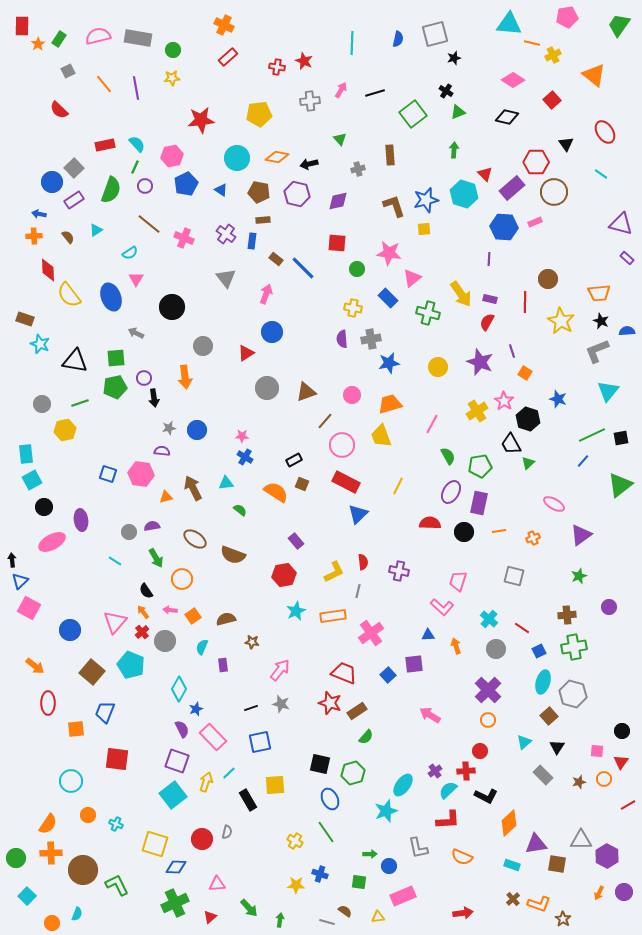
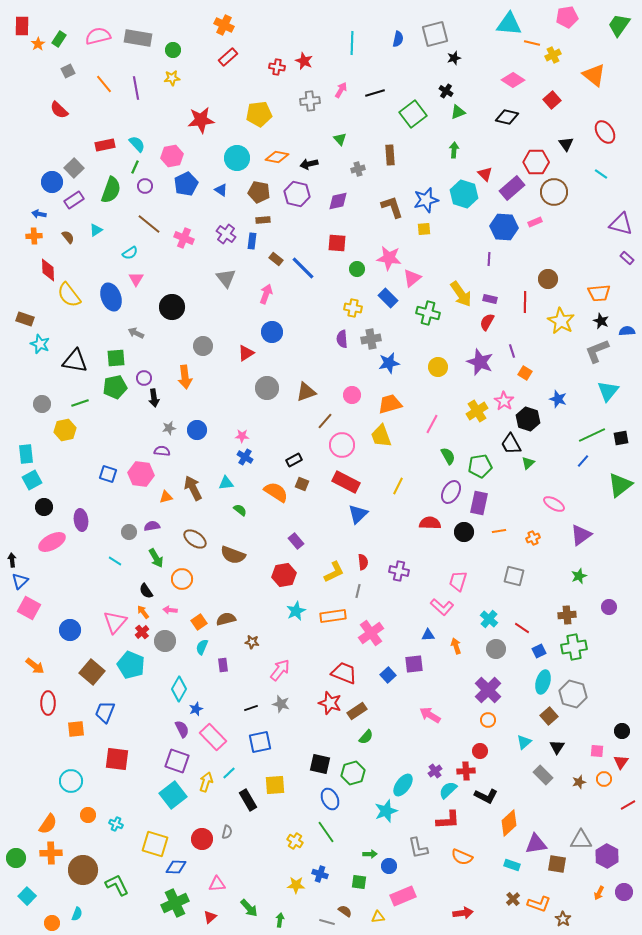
brown L-shape at (394, 206): moved 2 px left, 1 px down
pink star at (389, 253): moved 5 px down
orange square at (193, 616): moved 6 px right, 6 px down
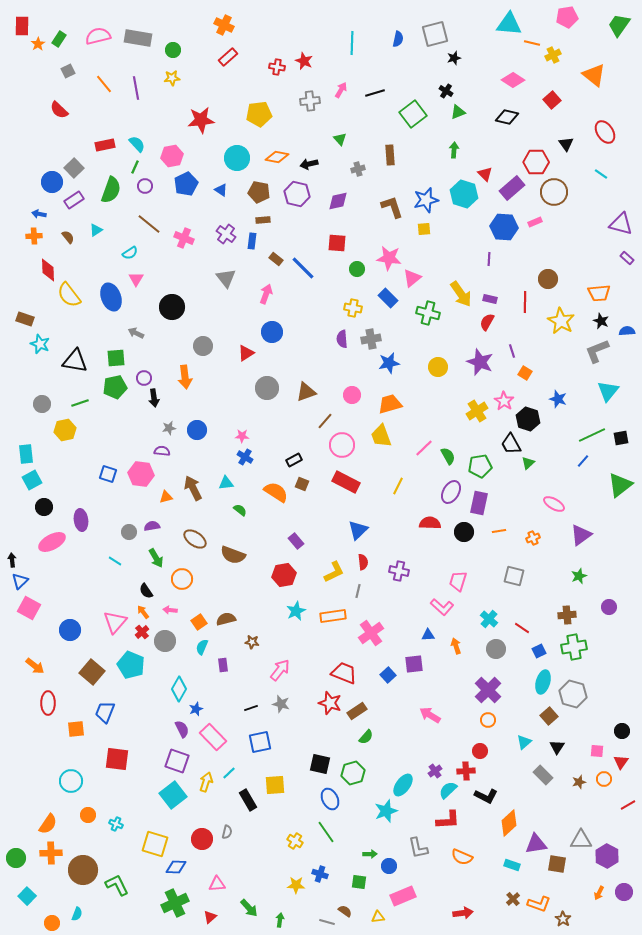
pink line at (432, 424): moved 8 px left, 24 px down; rotated 18 degrees clockwise
blue triangle at (358, 514): moved 16 px down
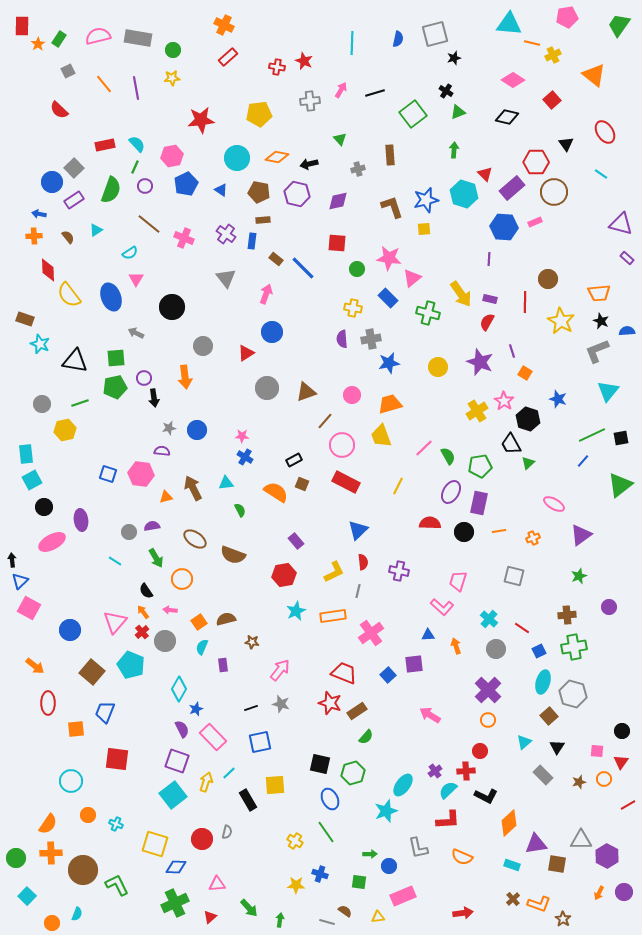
green semicircle at (240, 510): rotated 24 degrees clockwise
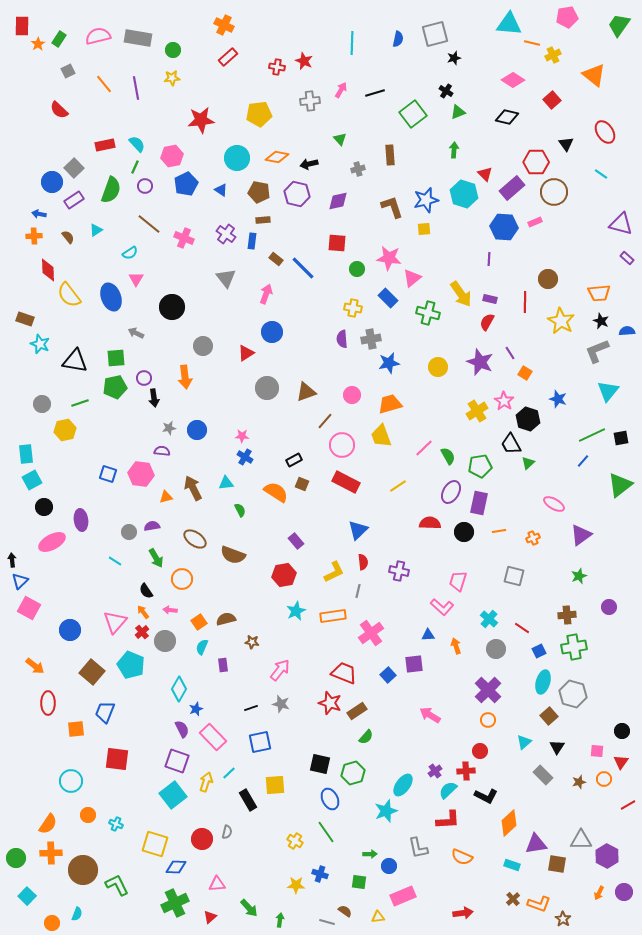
purple line at (512, 351): moved 2 px left, 2 px down; rotated 16 degrees counterclockwise
yellow line at (398, 486): rotated 30 degrees clockwise
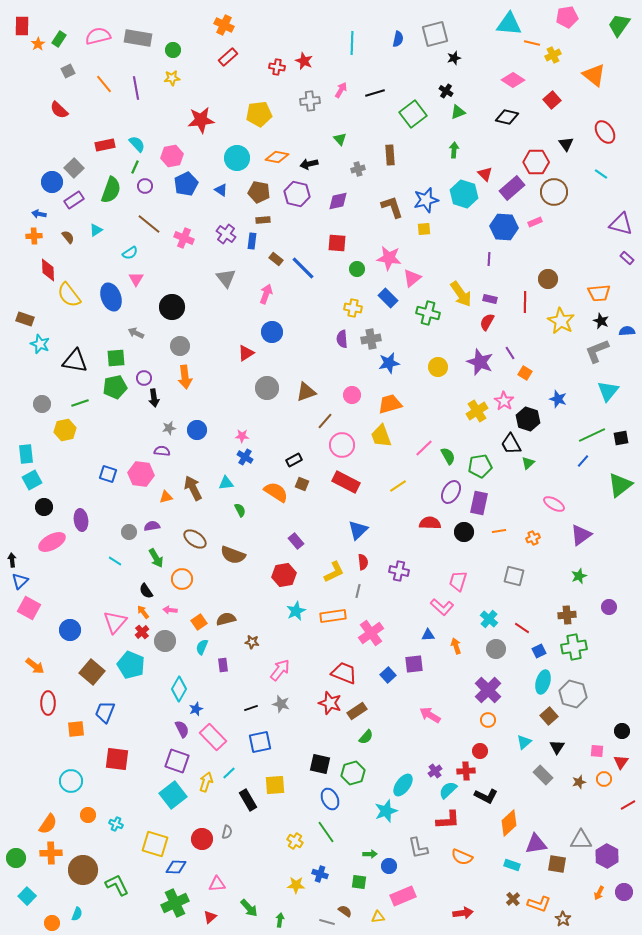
gray circle at (203, 346): moved 23 px left
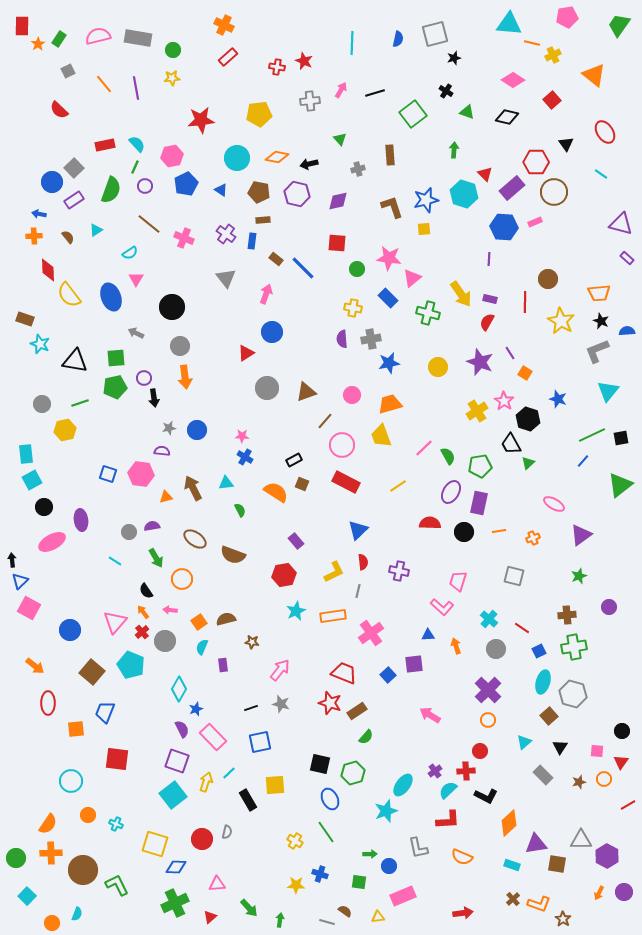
green triangle at (458, 112): moved 9 px right; rotated 42 degrees clockwise
black triangle at (557, 747): moved 3 px right
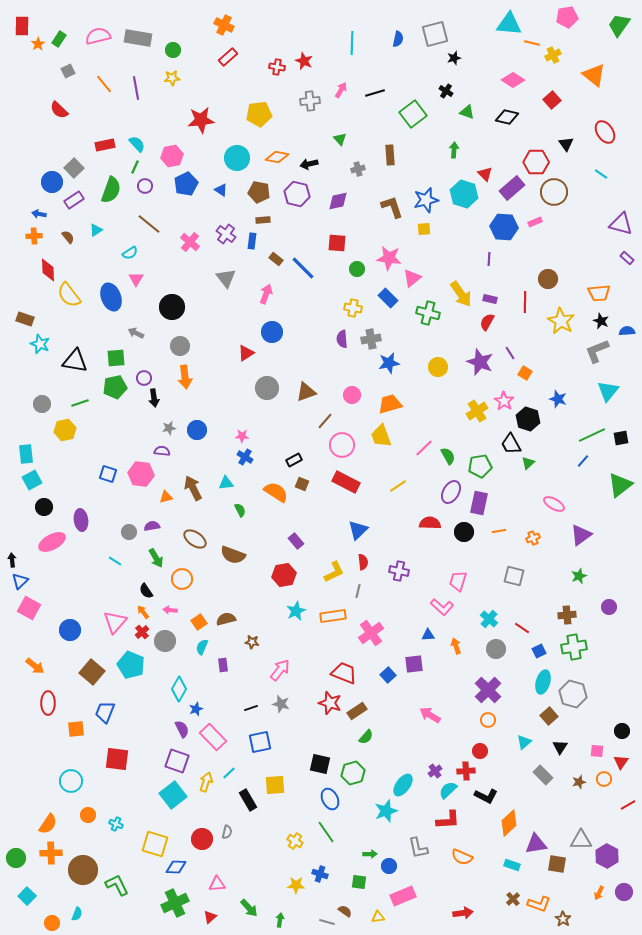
pink cross at (184, 238): moved 6 px right, 4 px down; rotated 18 degrees clockwise
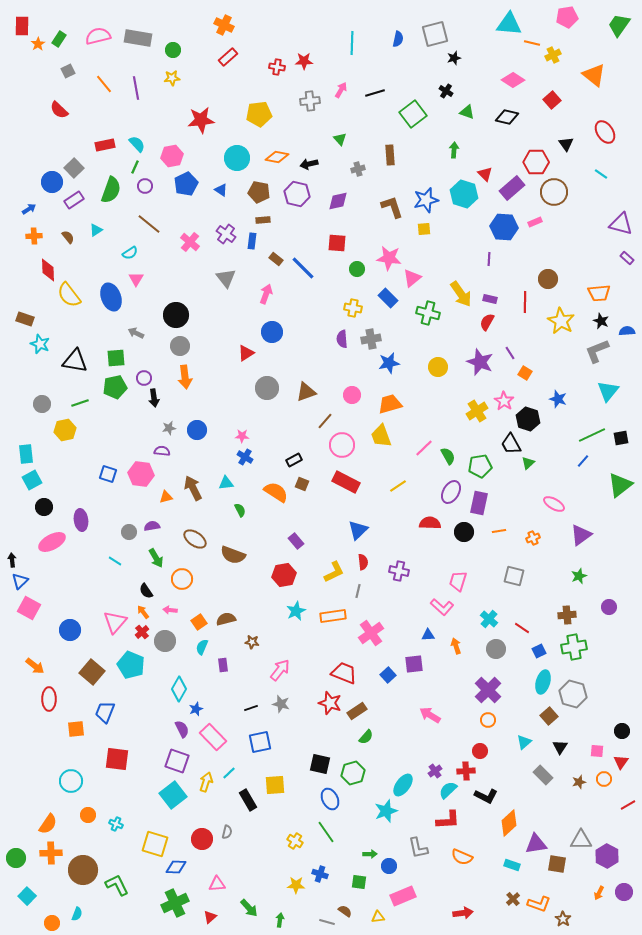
red star at (304, 61): rotated 24 degrees counterclockwise
blue arrow at (39, 214): moved 10 px left, 5 px up; rotated 136 degrees clockwise
black circle at (172, 307): moved 4 px right, 8 px down
red ellipse at (48, 703): moved 1 px right, 4 px up
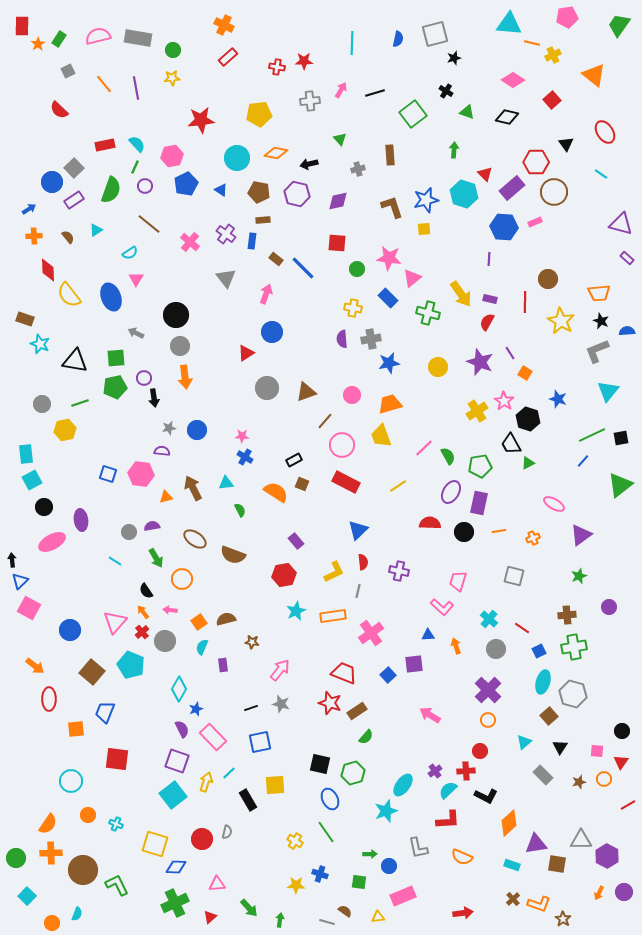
orange diamond at (277, 157): moved 1 px left, 4 px up
green triangle at (528, 463): rotated 16 degrees clockwise
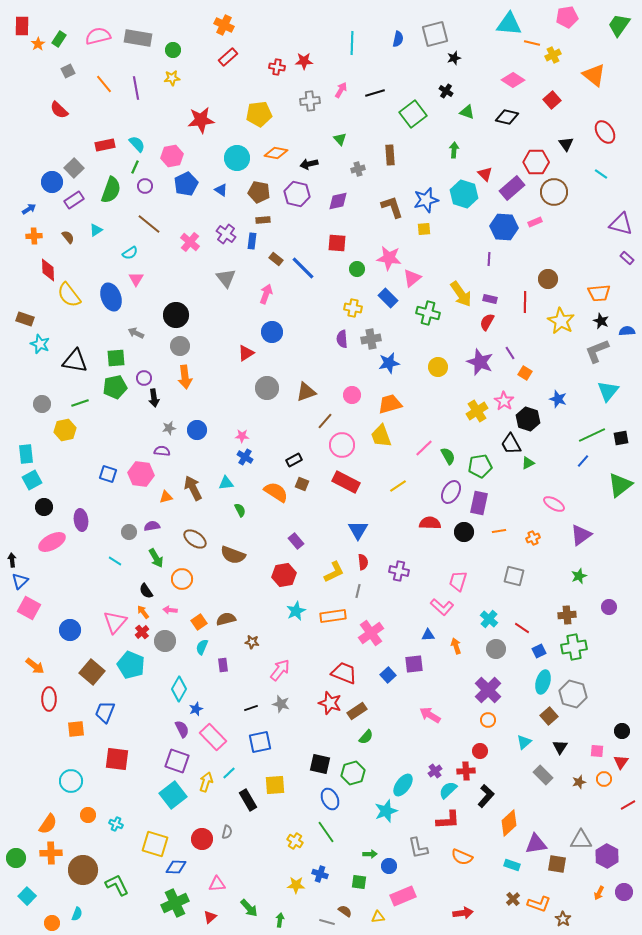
blue triangle at (358, 530): rotated 15 degrees counterclockwise
black L-shape at (486, 796): rotated 75 degrees counterclockwise
